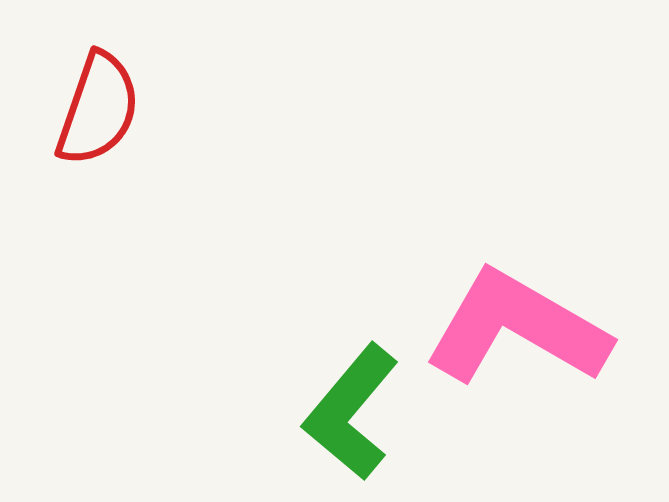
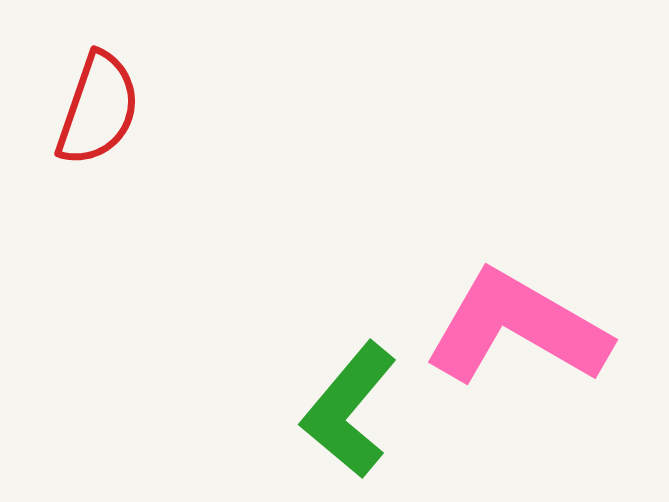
green L-shape: moved 2 px left, 2 px up
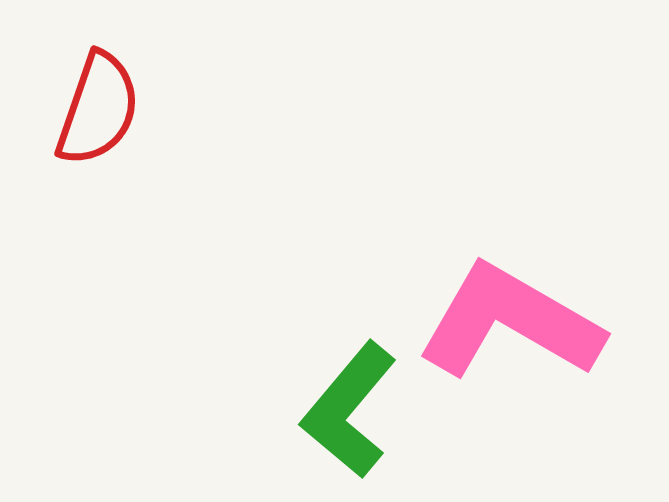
pink L-shape: moved 7 px left, 6 px up
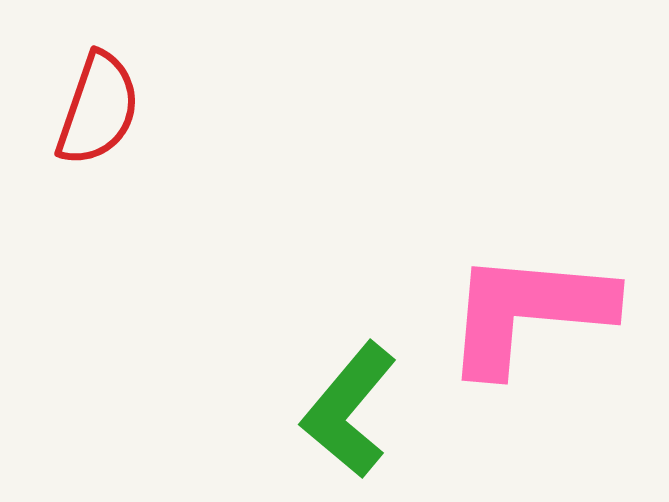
pink L-shape: moved 18 px right, 10 px up; rotated 25 degrees counterclockwise
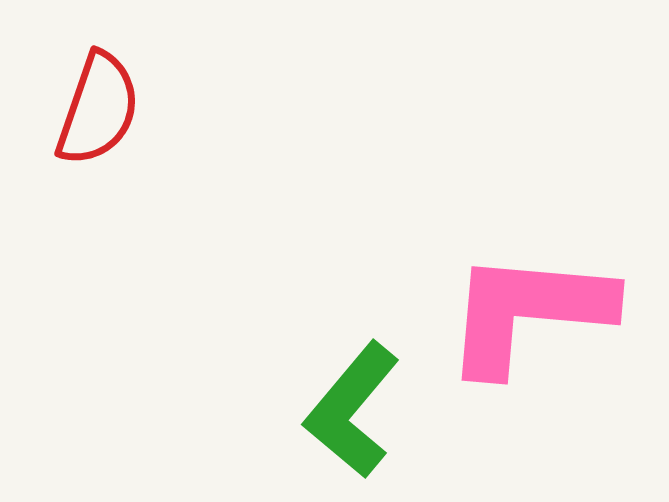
green L-shape: moved 3 px right
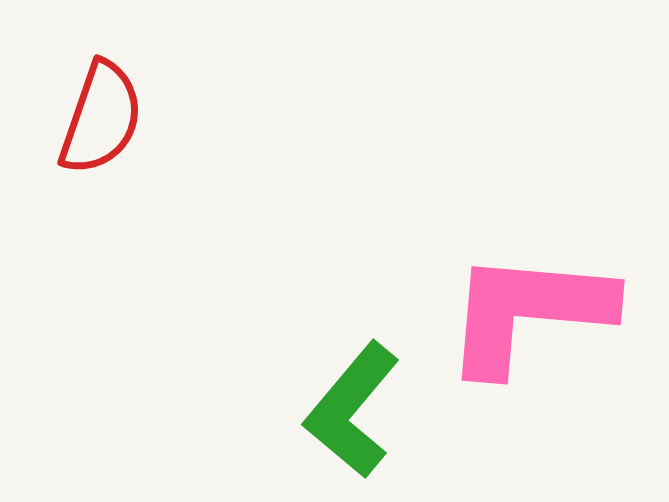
red semicircle: moved 3 px right, 9 px down
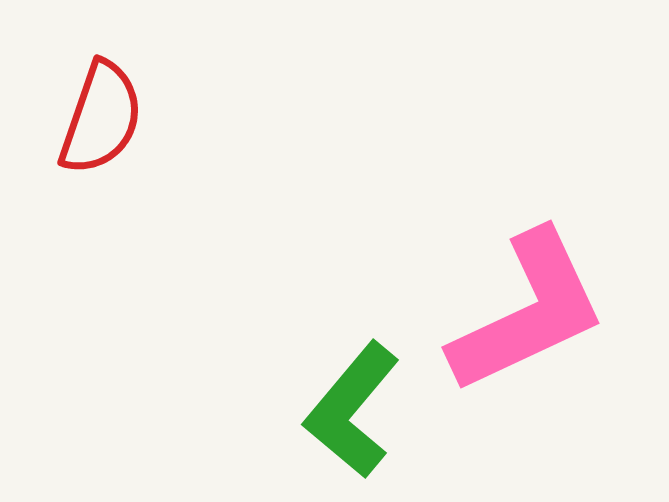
pink L-shape: rotated 150 degrees clockwise
